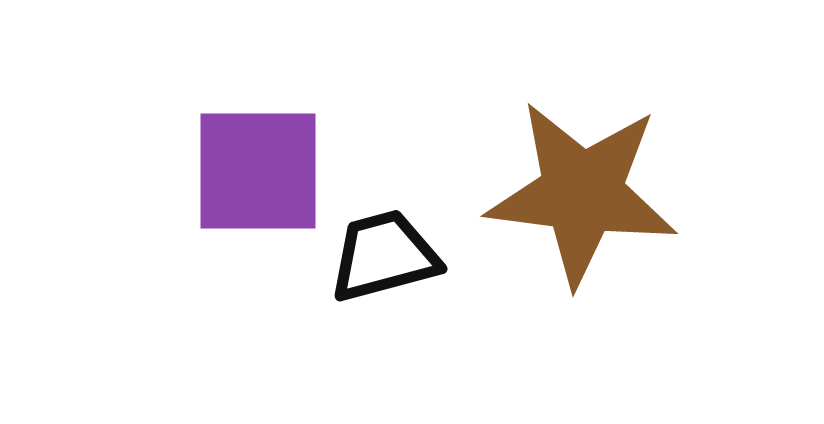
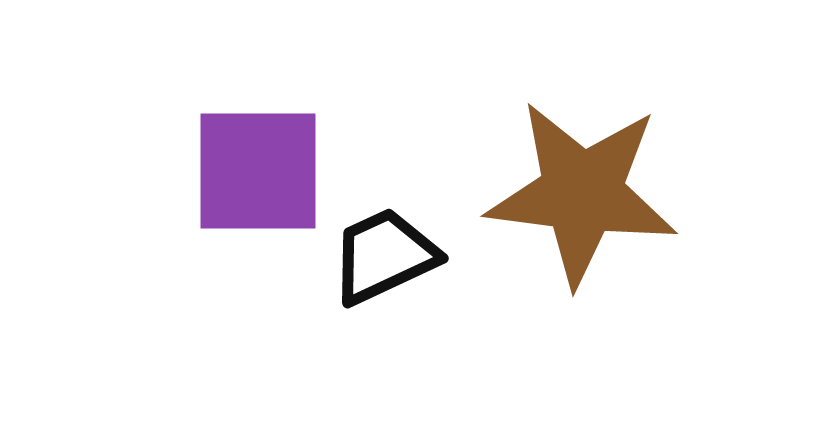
black trapezoid: rotated 10 degrees counterclockwise
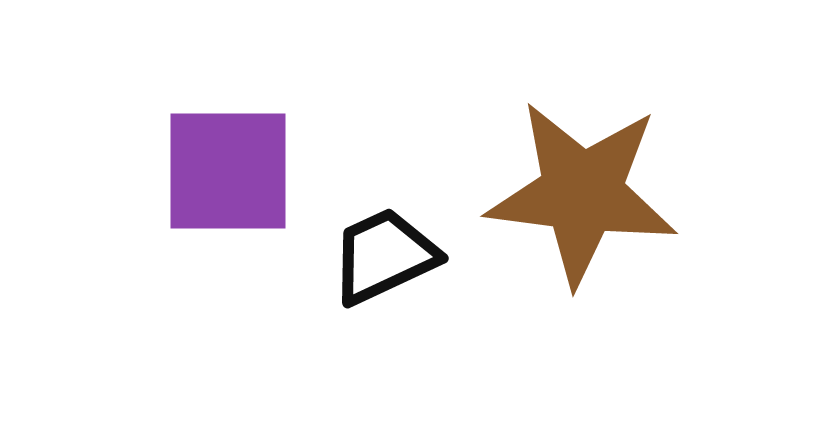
purple square: moved 30 px left
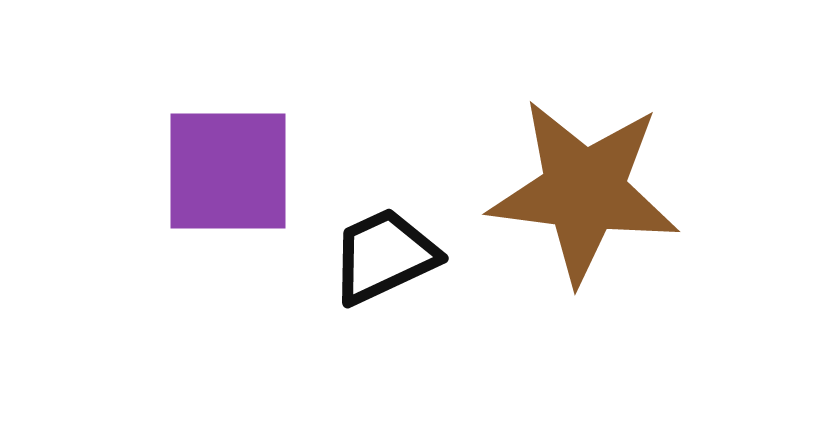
brown star: moved 2 px right, 2 px up
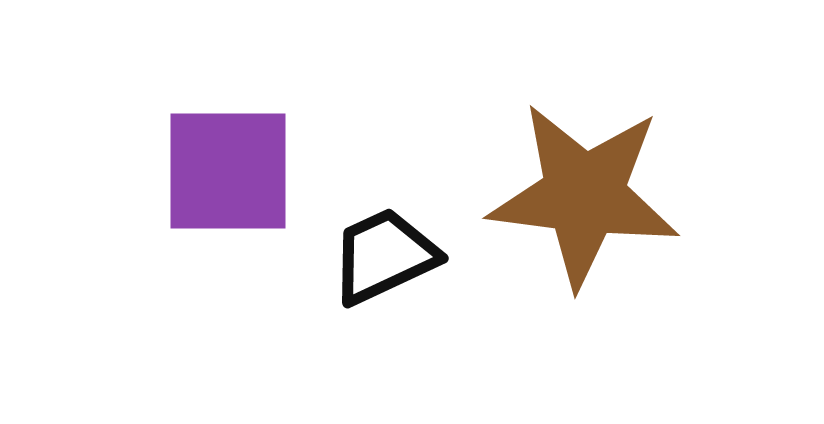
brown star: moved 4 px down
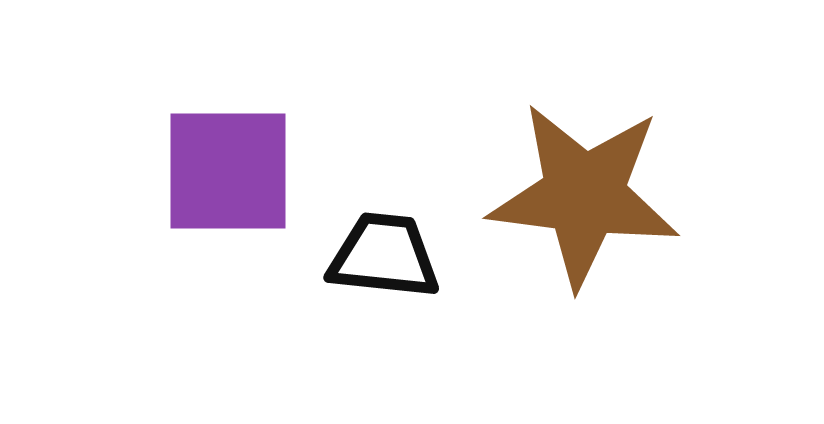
black trapezoid: rotated 31 degrees clockwise
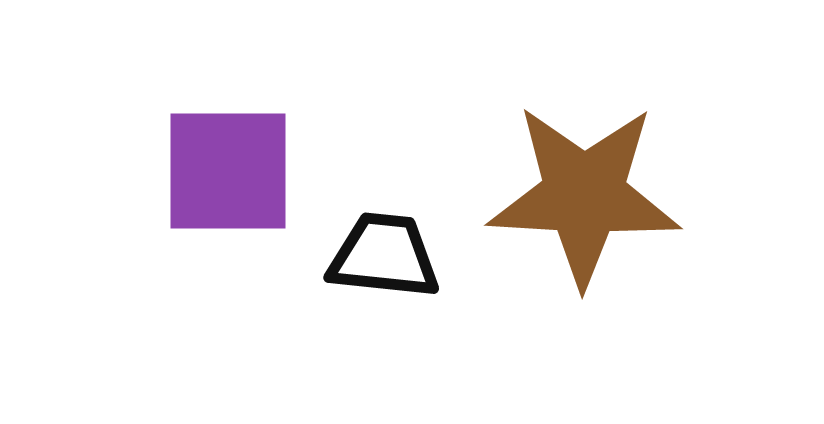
brown star: rotated 4 degrees counterclockwise
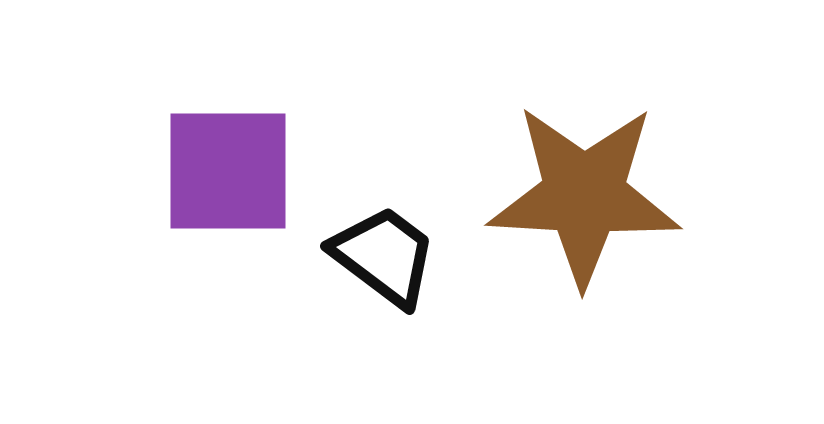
black trapezoid: rotated 31 degrees clockwise
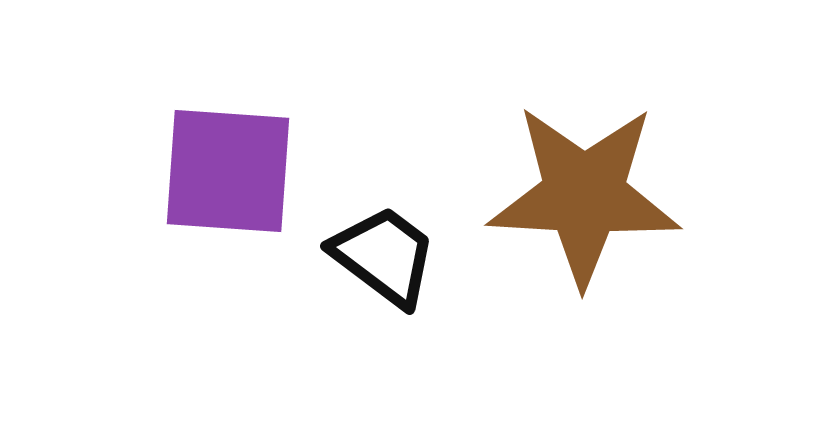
purple square: rotated 4 degrees clockwise
